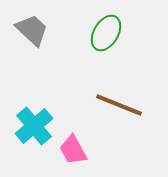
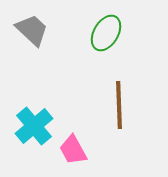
brown line: rotated 66 degrees clockwise
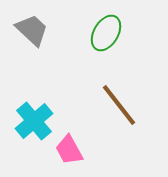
brown line: rotated 36 degrees counterclockwise
cyan cross: moved 5 px up
pink trapezoid: moved 4 px left
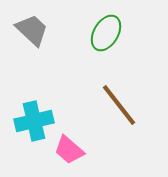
cyan cross: rotated 27 degrees clockwise
pink trapezoid: rotated 20 degrees counterclockwise
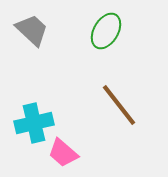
green ellipse: moved 2 px up
cyan cross: moved 2 px down
pink trapezoid: moved 6 px left, 3 px down
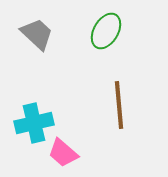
gray trapezoid: moved 5 px right, 4 px down
brown line: rotated 33 degrees clockwise
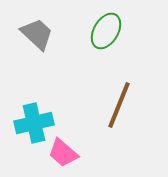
brown line: rotated 27 degrees clockwise
